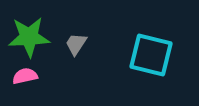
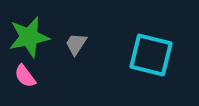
green star: rotated 9 degrees counterclockwise
pink semicircle: rotated 115 degrees counterclockwise
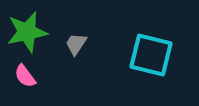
green star: moved 2 px left, 5 px up
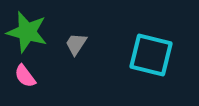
green star: rotated 27 degrees clockwise
